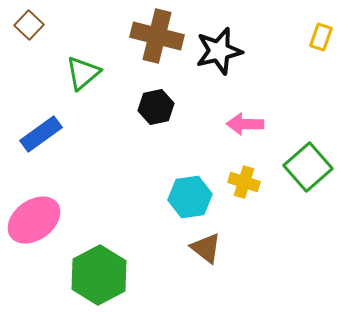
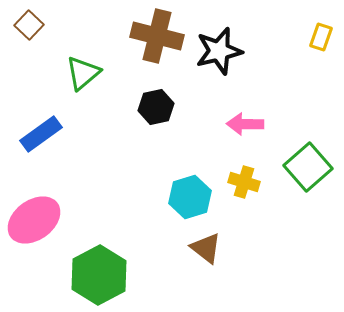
cyan hexagon: rotated 9 degrees counterclockwise
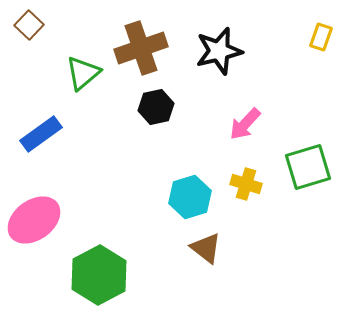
brown cross: moved 16 px left, 12 px down; rotated 33 degrees counterclockwise
pink arrow: rotated 48 degrees counterclockwise
green square: rotated 24 degrees clockwise
yellow cross: moved 2 px right, 2 px down
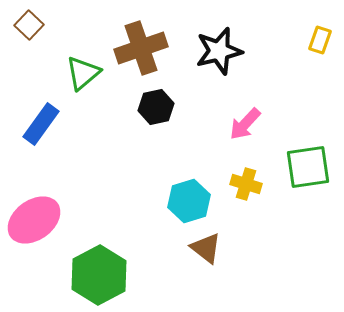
yellow rectangle: moved 1 px left, 3 px down
blue rectangle: moved 10 px up; rotated 18 degrees counterclockwise
green square: rotated 9 degrees clockwise
cyan hexagon: moved 1 px left, 4 px down
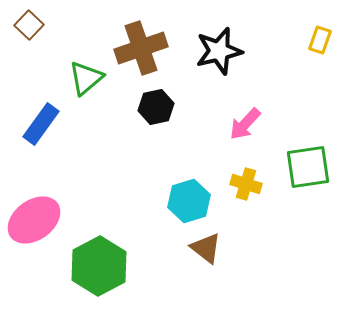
green triangle: moved 3 px right, 5 px down
green hexagon: moved 9 px up
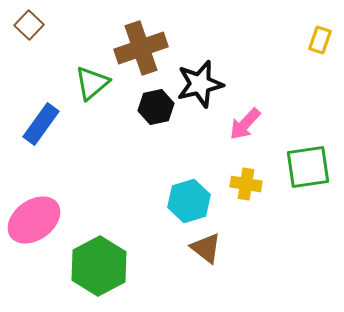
black star: moved 19 px left, 33 px down
green triangle: moved 6 px right, 5 px down
yellow cross: rotated 8 degrees counterclockwise
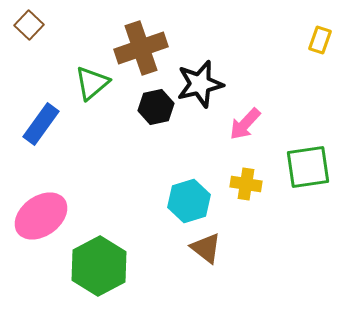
pink ellipse: moved 7 px right, 4 px up
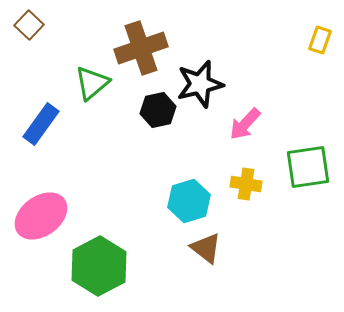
black hexagon: moved 2 px right, 3 px down
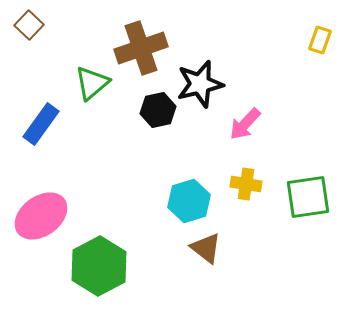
green square: moved 30 px down
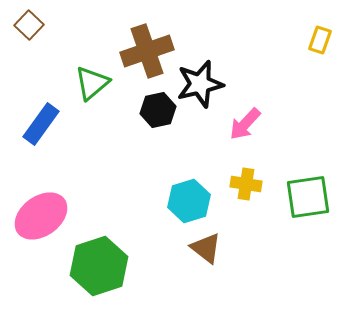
brown cross: moved 6 px right, 3 px down
green hexagon: rotated 10 degrees clockwise
